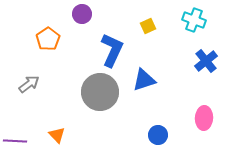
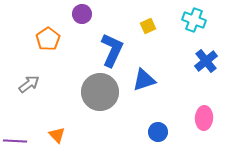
blue circle: moved 3 px up
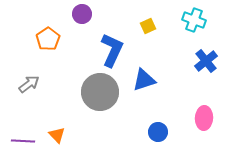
purple line: moved 8 px right
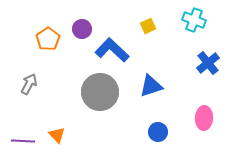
purple circle: moved 15 px down
blue L-shape: rotated 72 degrees counterclockwise
blue cross: moved 2 px right, 2 px down
blue triangle: moved 7 px right, 6 px down
gray arrow: rotated 25 degrees counterclockwise
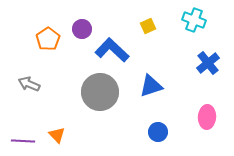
gray arrow: rotated 95 degrees counterclockwise
pink ellipse: moved 3 px right, 1 px up
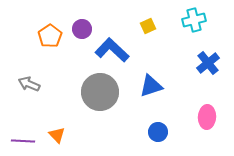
cyan cross: rotated 35 degrees counterclockwise
orange pentagon: moved 2 px right, 3 px up
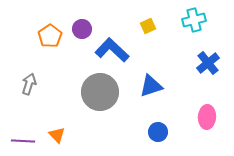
gray arrow: rotated 85 degrees clockwise
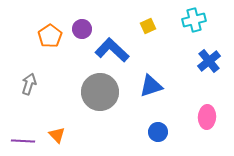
blue cross: moved 1 px right, 2 px up
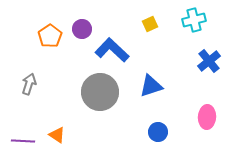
yellow square: moved 2 px right, 2 px up
orange triangle: rotated 12 degrees counterclockwise
